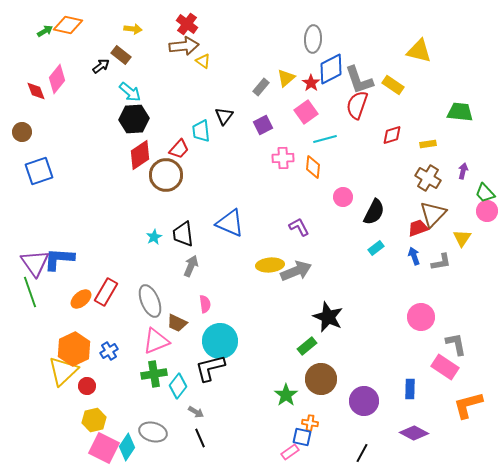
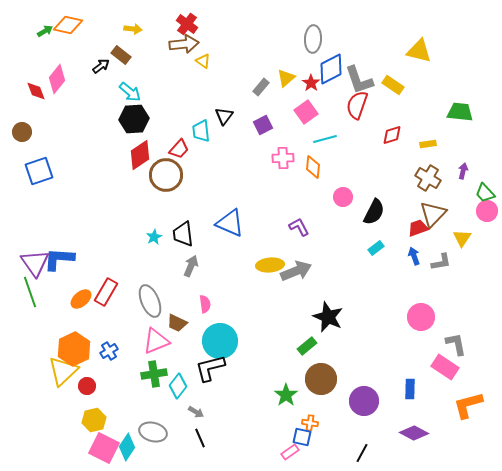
brown arrow at (184, 46): moved 2 px up
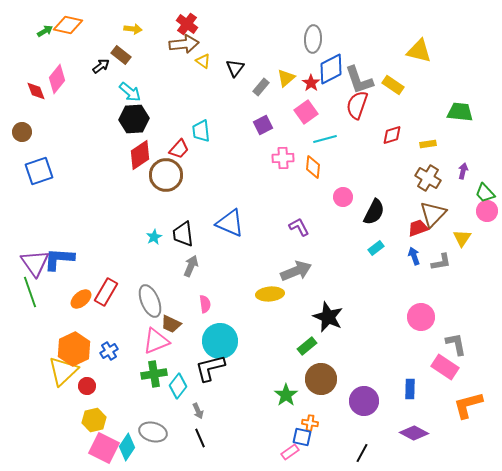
black triangle at (224, 116): moved 11 px right, 48 px up
yellow ellipse at (270, 265): moved 29 px down
brown trapezoid at (177, 323): moved 6 px left, 1 px down
gray arrow at (196, 412): moved 2 px right, 1 px up; rotated 35 degrees clockwise
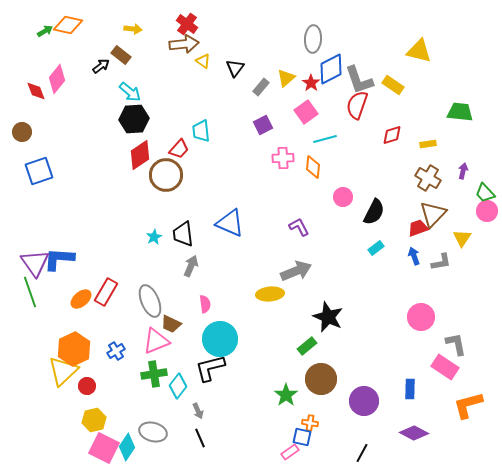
cyan circle at (220, 341): moved 2 px up
blue cross at (109, 351): moved 7 px right
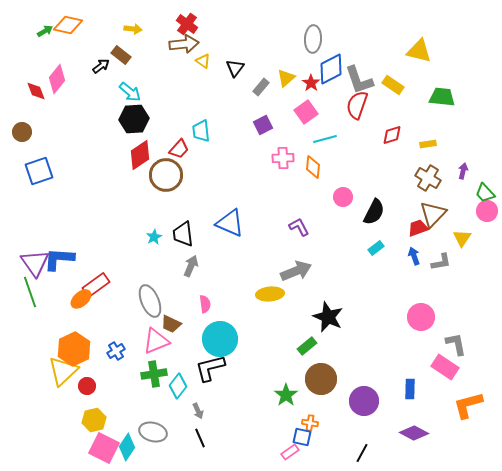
green trapezoid at (460, 112): moved 18 px left, 15 px up
red rectangle at (106, 292): moved 10 px left, 7 px up; rotated 24 degrees clockwise
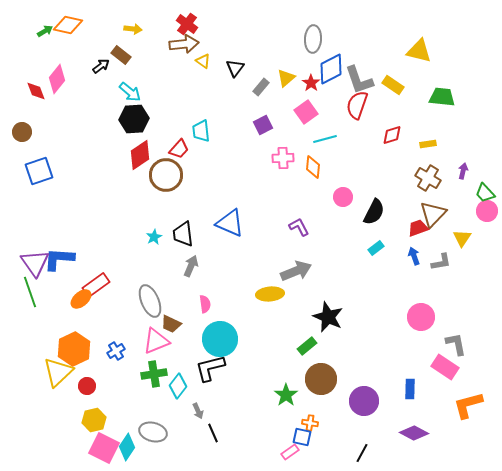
yellow triangle at (63, 371): moved 5 px left, 1 px down
black line at (200, 438): moved 13 px right, 5 px up
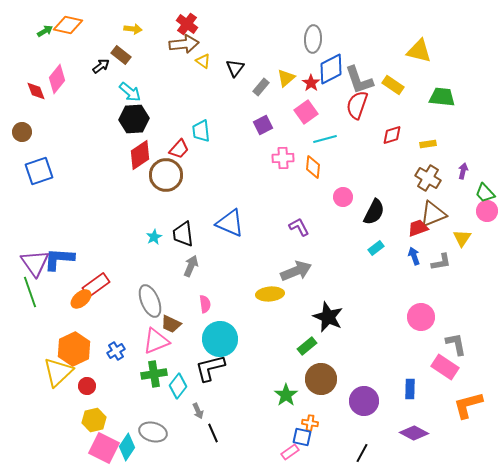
brown triangle at (433, 214): rotated 24 degrees clockwise
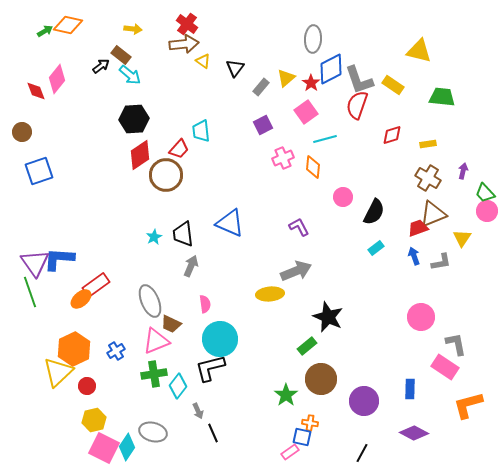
cyan arrow at (130, 92): moved 17 px up
pink cross at (283, 158): rotated 20 degrees counterclockwise
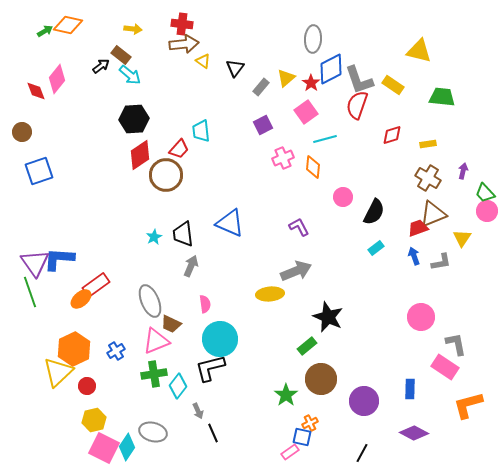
red cross at (187, 24): moved 5 px left; rotated 30 degrees counterclockwise
orange cross at (310, 423): rotated 35 degrees counterclockwise
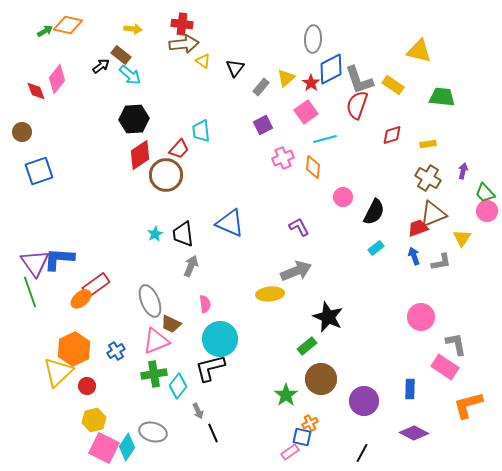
cyan star at (154, 237): moved 1 px right, 3 px up
